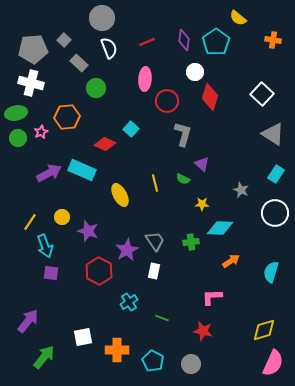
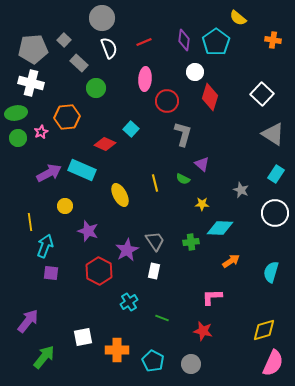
red line at (147, 42): moved 3 px left
yellow circle at (62, 217): moved 3 px right, 11 px up
yellow line at (30, 222): rotated 42 degrees counterclockwise
cyan arrow at (45, 246): rotated 140 degrees counterclockwise
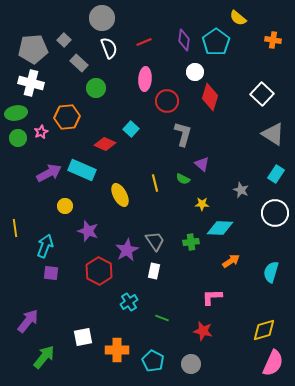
yellow line at (30, 222): moved 15 px left, 6 px down
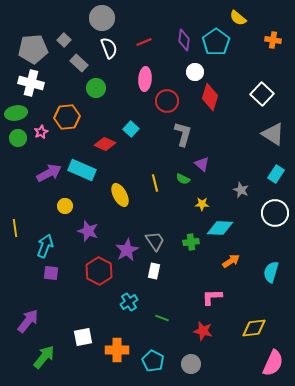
yellow diamond at (264, 330): moved 10 px left, 2 px up; rotated 10 degrees clockwise
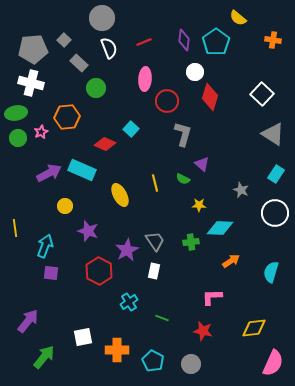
yellow star at (202, 204): moved 3 px left, 1 px down
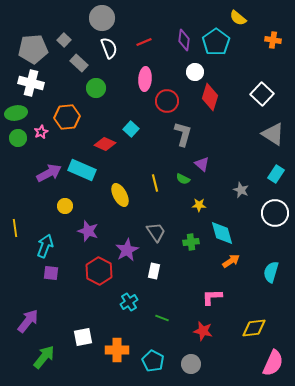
cyan diamond at (220, 228): moved 2 px right, 5 px down; rotated 72 degrees clockwise
gray trapezoid at (155, 241): moved 1 px right, 9 px up
